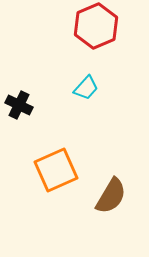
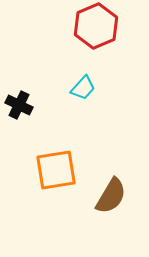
cyan trapezoid: moved 3 px left
orange square: rotated 15 degrees clockwise
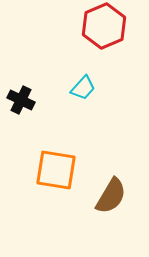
red hexagon: moved 8 px right
black cross: moved 2 px right, 5 px up
orange square: rotated 18 degrees clockwise
